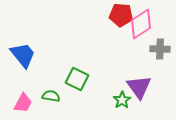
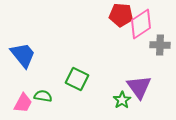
gray cross: moved 4 px up
green semicircle: moved 8 px left
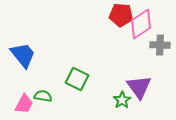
pink trapezoid: moved 1 px right, 1 px down
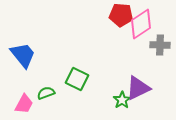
purple triangle: moved 1 px left, 1 px down; rotated 40 degrees clockwise
green semicircle: moved 3 px right, 3 px up; rotated 30 degrees counterclockwise
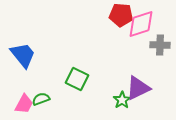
pink diamond: rotated 16 degrees clockwise
green semicircle: moved 5 px left, 6 px down
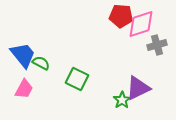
red pentagon: moved 1 px down
gray cross: moved 3 px left; rotated 18 degrees counterclockwise
green semicircle: moved 36 px up; rotated 48 degrees clockwise
pink trapezoid: moved 15 px up
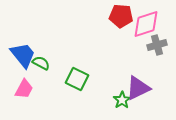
pink diamond: moved 5 px right
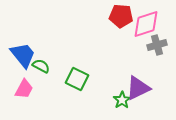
green semicircle: moved 3 px down
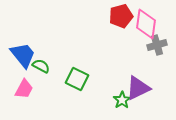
red pentagon: rotated 20 degrees counterclockwise
pink diamond: rotated 64 degrees counterclockwise
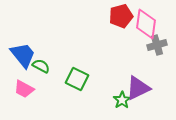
pink trapezoid: rotated 90 degrees clockwise
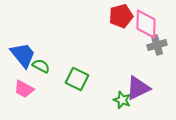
pink diamond: rotated 8 degrees counterclockwise
green star: rotated 18 degrees counterclockwise
